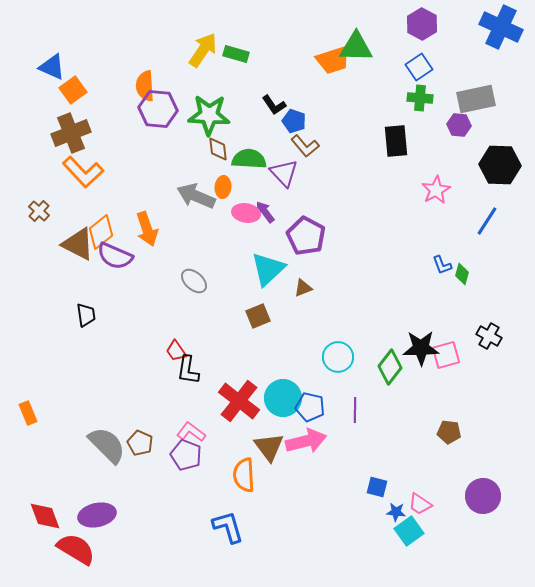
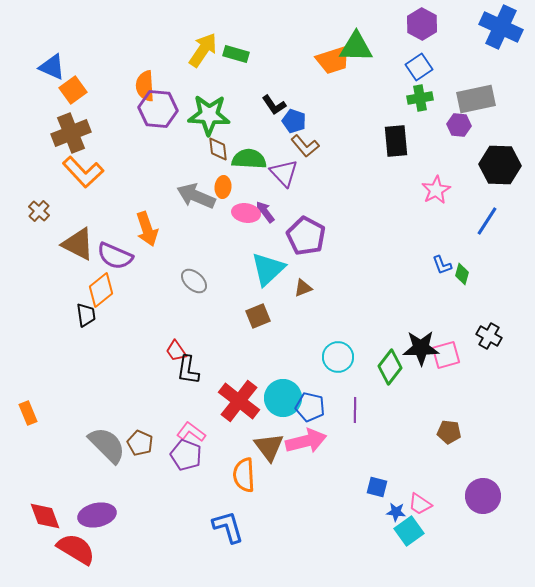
green cross at (420, 98): rotated 15 degrees counterclockwise
orange diamond at (101, 232): moved 58 px down
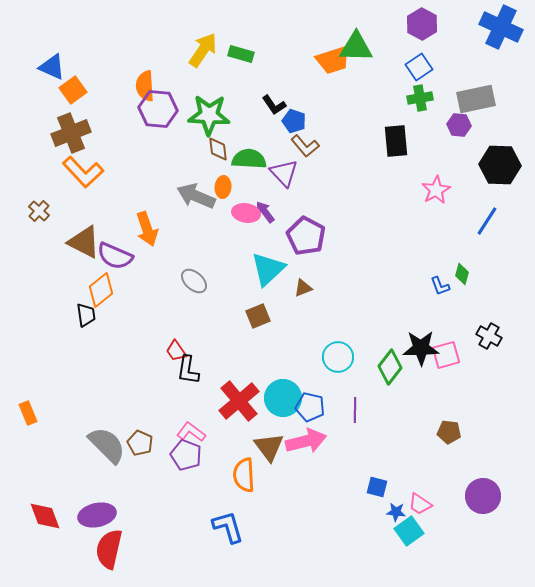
green rectangle at (236, 54): moved 5 px right
brown triangle at (78, 244): moved 6 px right, 2 px up
blue L-shape at (442, 265): moved 2 px left, 21 px down
red cross at (239, 401): rotated 12 degrees clockwise
red semicircle at (76, 549): moved 33 px right; rotated 108 degrees counterclockwise
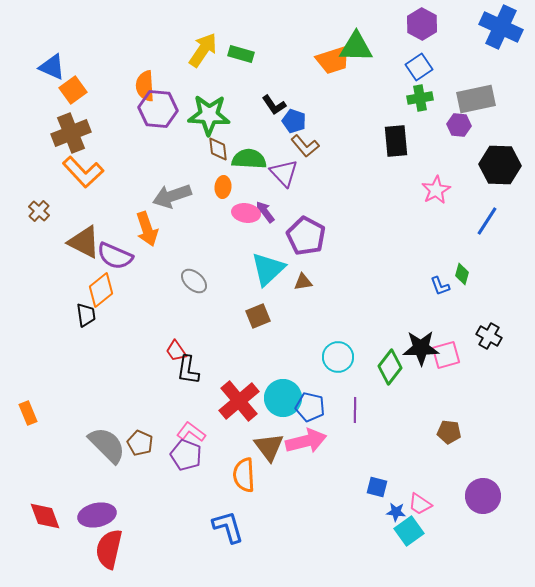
gray arrow at (196, 196): moved 24 px left; rotated 42 degrees counterclockwise
brown triangle at (303, 288): moved 6 px up; rotated 12 degrees clockwise
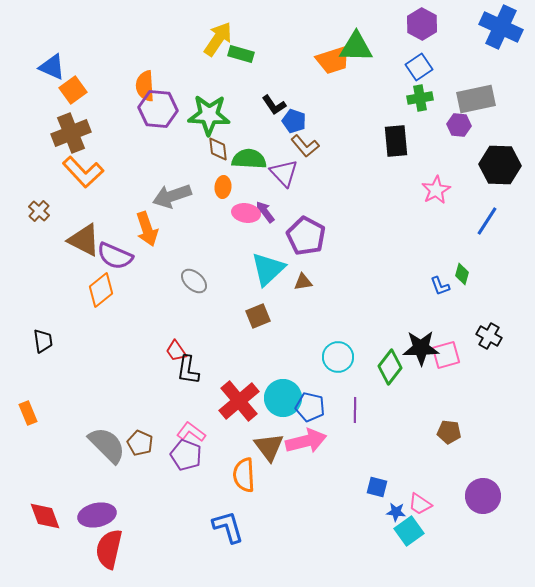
yellow arrow at (203, 50): moved 15 px right, 11 px up
brown triangle at (84, 242): moved 2 px up
black trapezoid at (86, 315): moved 43 px left, 26 px down
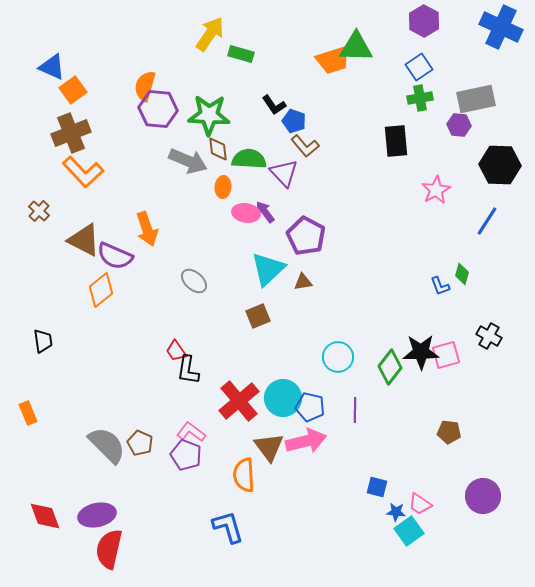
purple hexagon at (422, 24): moved 2 px right, 3 px up
yellow arrow at (218, 39): moved 8 px left, 5 px up
orange semicircle at (145, 86): rotated 20 degrees clockwise
gray arrow at (172, 196): moved 16 px right, 35 px up; rotated 138 degrees counterclockwise
black star at (421, 348): moved 4 px down
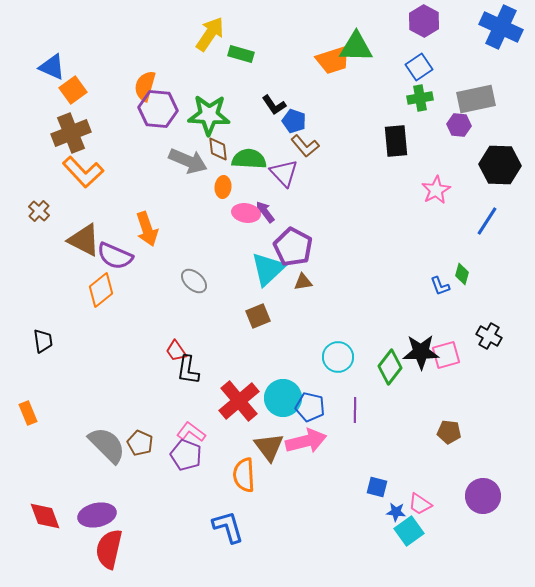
purple pentagon at (306, 236): moved 13 px left, 11 px down
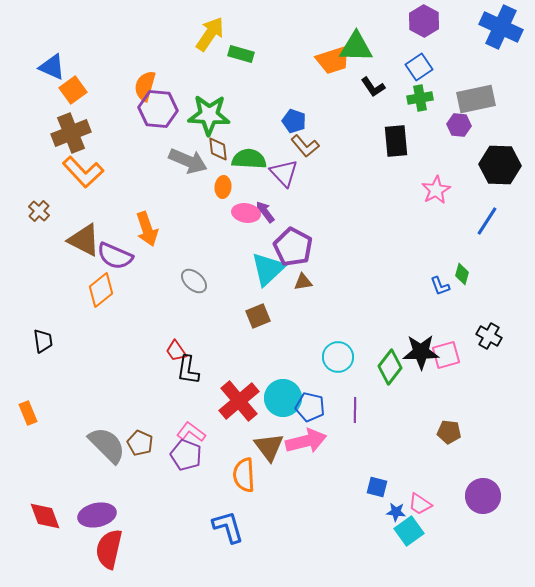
black L-shape at (274, 105): moved 99 px right, 18 px up
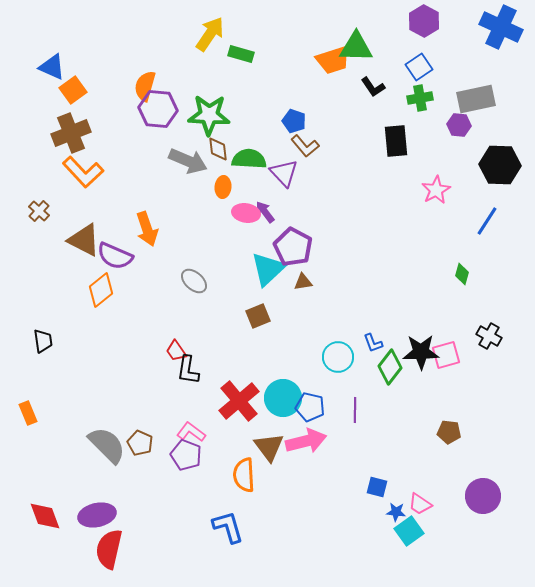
blue L-shape at (440, 286): moved 67 px left, 57 px down
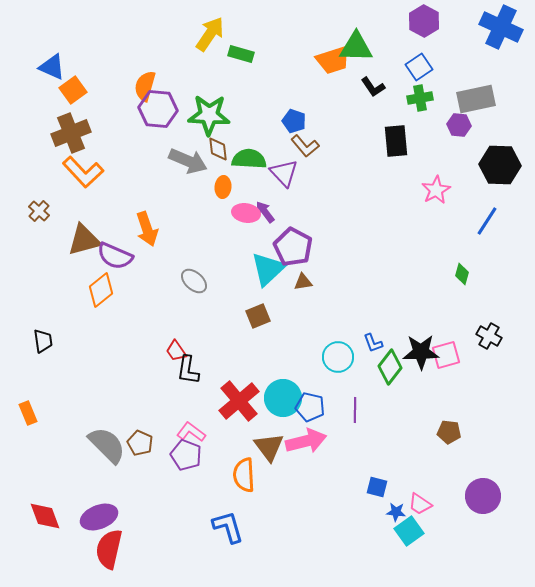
brown triangle at (84, 240): rotated 42 degrees counterclockwise
purple ellipse at (97, 515): moved 2 px right, 2 px down; rotated 9 degrees counterclockwise
